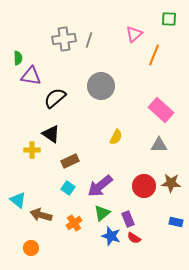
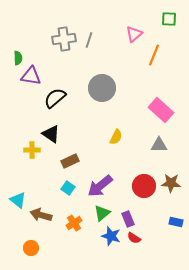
gray circle: moved 1 px right, 2 px down
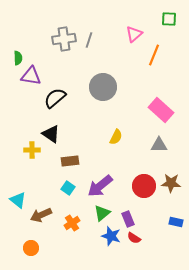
gray circle: moved 1 px right, 1 px up
brown rectangle: rotated 18 degrees clockwise
brown arrow: rotated 40 degrees counterclockwise
orange cross: moved 2 px left
